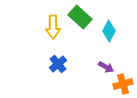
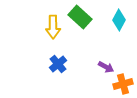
cyan diamond: moved 10 px right, 11 px up
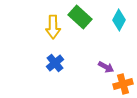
blue cross: moved 3 px left, 1 px up
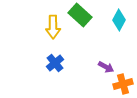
green rectangle: moved 2 px up
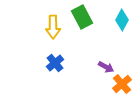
green rectangle: moved 2 px right, 2 px down; rotated 20 degrees clockwise
cyan diamond: moved 3 px right
orange cross: moved 1 px left; rotated 24 degrees counterclockwise
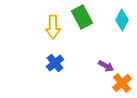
purple arrow: moved 1 px up
orange cross: moved 1 px up
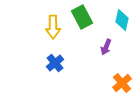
cyan diamond: rotated 15 degrees counterclockwise
purple arrow: moved 19 px up; rotated 84 degrees clockwise
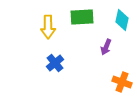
green rectangle: rotated 65 degrees counterclockwise
yellow arrow: moved 5 px left
orange cross: moved 1 px up; rotated 30 degrees counterclockwise
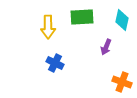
blue cross: rotated 24 degrees counterclockwise
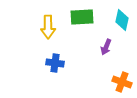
blue cross: rotated 18 degrees counterclockwise
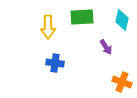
purple arrow: rotated 56 degrees counterclockwise
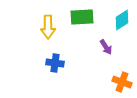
cyan diamond: rotated 45 degrees clockwise
